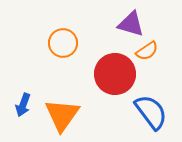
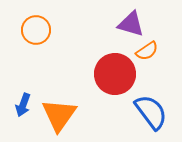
orange circle: moved 27 px left, 13 px up
orange triangle: moved 3 px left
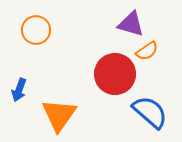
blue arrow: moved 4 px left, 15 px up
blue semicircle: moved 1 px left; rotated 12 degrees counterclockwise
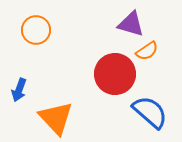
orange triangle: moved 3 px left, 3 px down; rotated 18 degrees counterclockwise
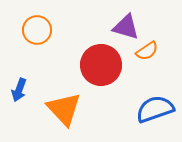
purple triangle: moved 5 px left, 3 px down
orange circle: moved 1 px right
red circle: moved 14 px left, 9 px up
blue semicircle: moved 5 px right, 3 px up; rotated 60 degrees counterclockwise
orange triangle: moved 8 px right, 9 px up
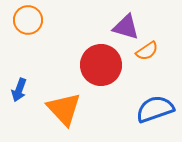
orange circle: moved 9 px left, 10 px up
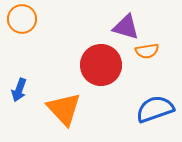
orange circle: moved 6 px left, 1 px up
orange semicircle: rotated 25 degrees clockwise
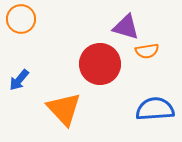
orange circle: moved 1 px left
red circle: moved 1 px left, 1 px up
blue arrow: moved 10 px up; rotated 20 degrees clockwise
blue semicircle: rotated 15 degrees clockwise
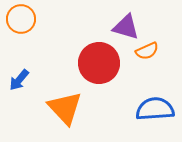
orange semicircle: rotated 15 degrees counterclockwise
red circle: moved 1 px left, 1 px up
orange triangle: moved 1 px right, 1 px up
